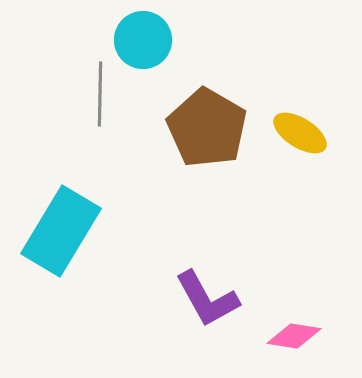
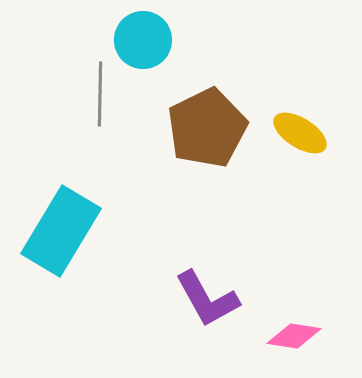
brown pentagon: rotated 16 degrees clockwise
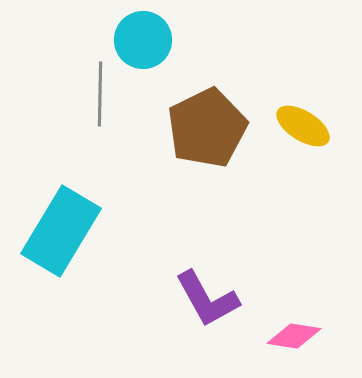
yellow ellipse: moved 3 px right, 7 px up
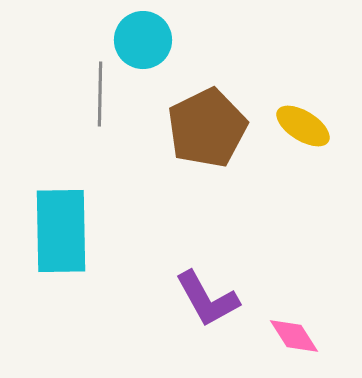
cyan rectangle: rotated 32 degrees counterclockwise
pink diamond: rotated 48 degrees clockwise
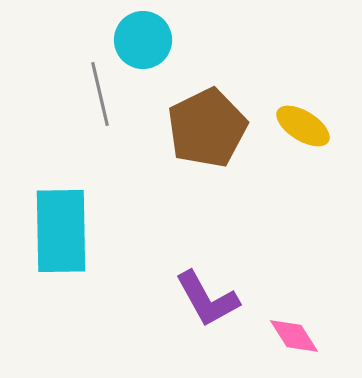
gray line: rotated 14 degrees counterclockwise
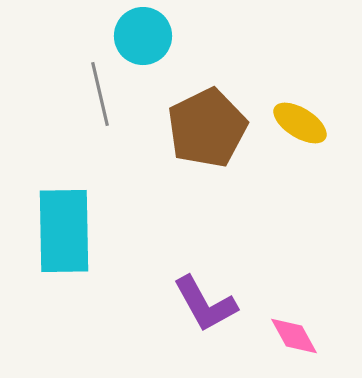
cyan circle: moved 4 px up
yellow ellipse: moved 3 px left, 3 px up
cyan rectangle: moved 3 px right
purple L-shape: moved 2 px left, 5 px down
pink diamond: rotated 4 degrees clockwise
